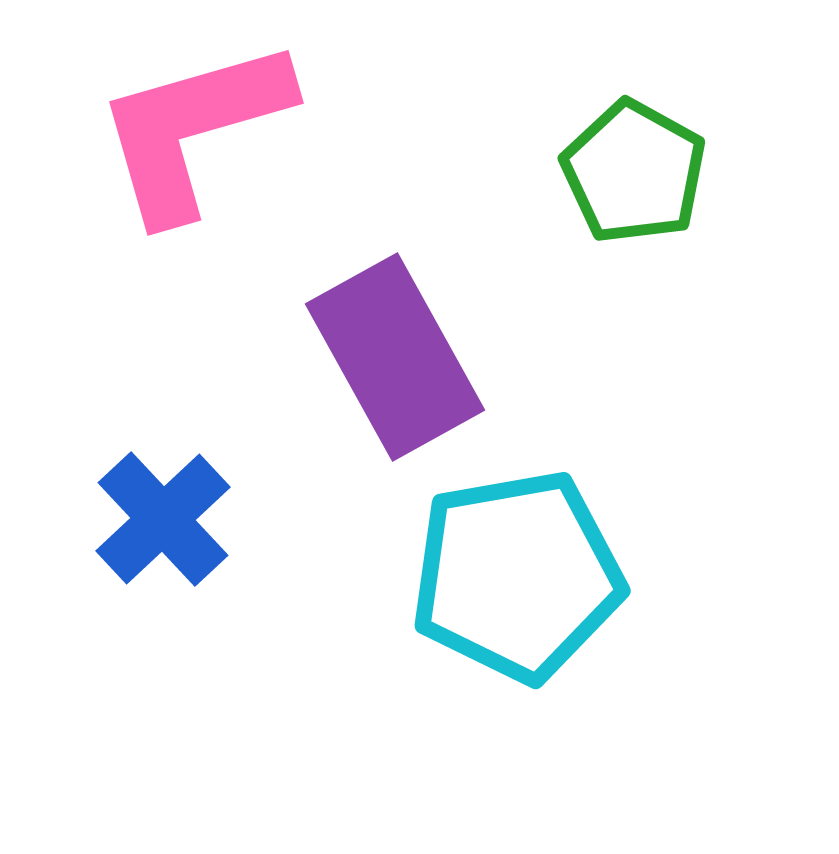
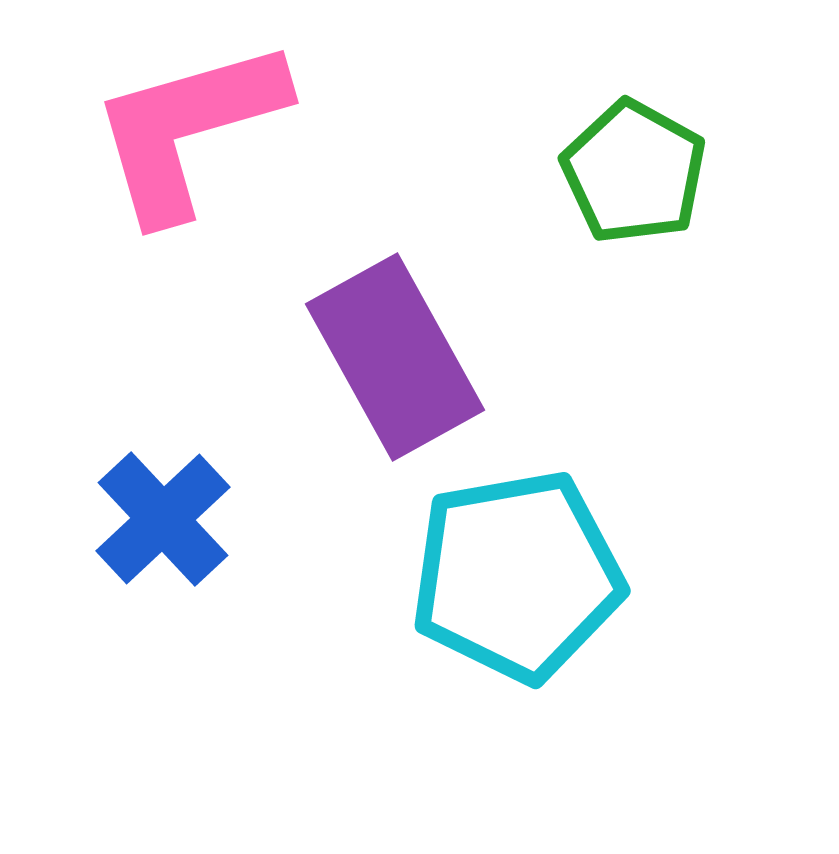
pink L-shape: moved 5 px left
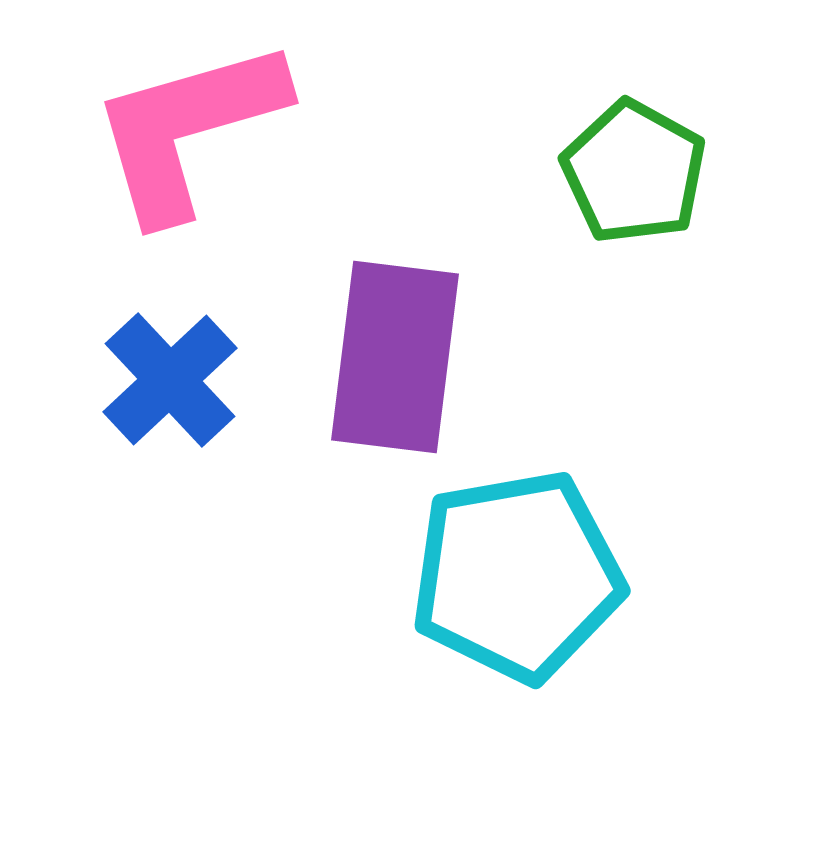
purple rectangle: rotated 36 degrees clockwise
blue cross: moved 7 px right, 139 px up
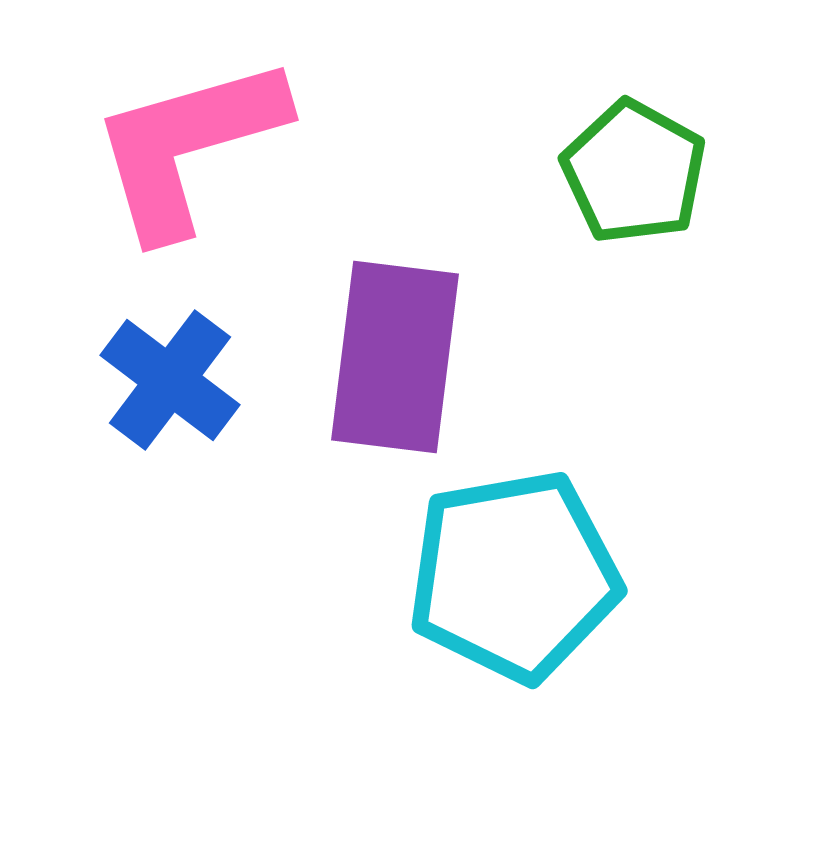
pink L-shape: moved 17 px down
blue cross: rotated 10 degrees counterclockwise
cyan pentagon: moved 3 px left
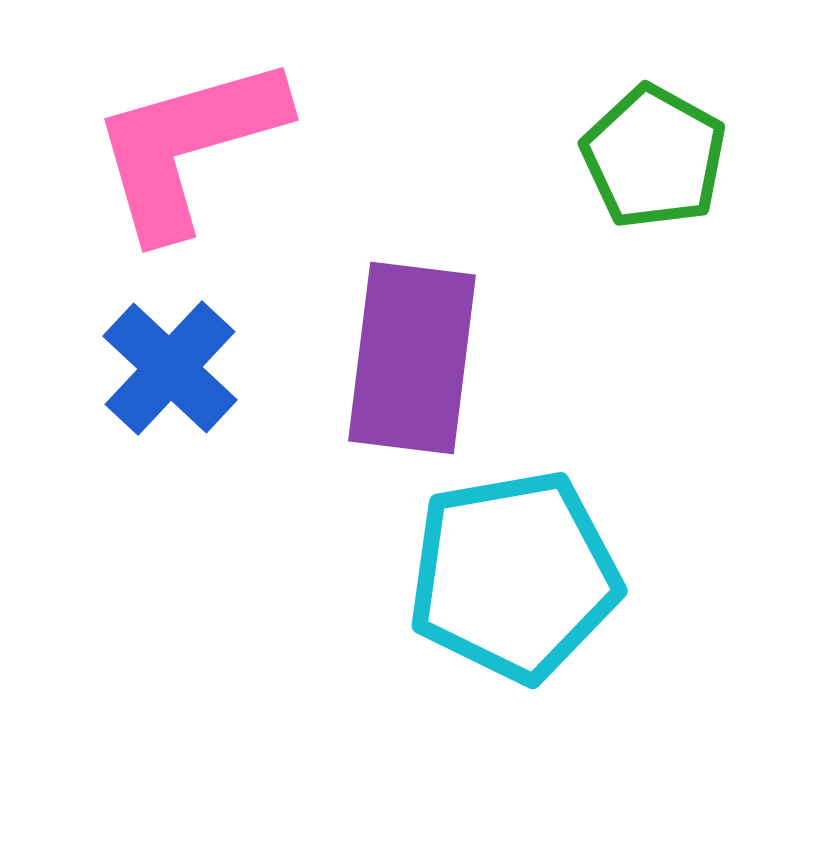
green pentagon: moved 20 px right, 15 px up
purple rectangle: moved 17 px right, 1 px down
blue cross: moved 12 px up; rotated 6 degrees clockwise
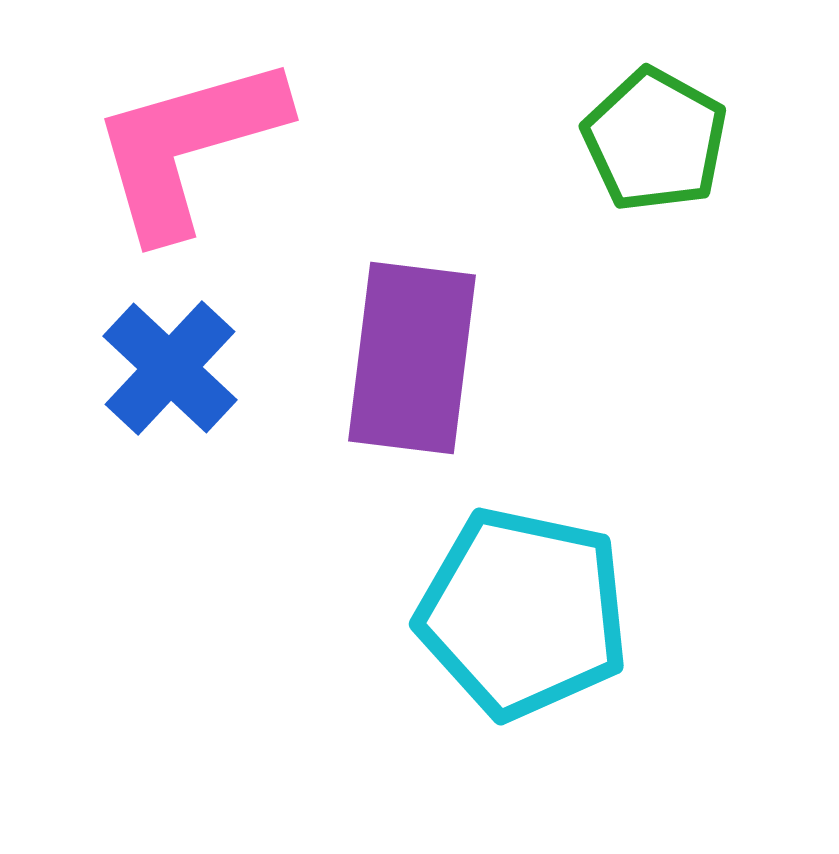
green pentagon: moved 1 px right, 17 px up
cyan pentagon: moved 9 px right, 37 px down; rotated 22 degrees clockwise
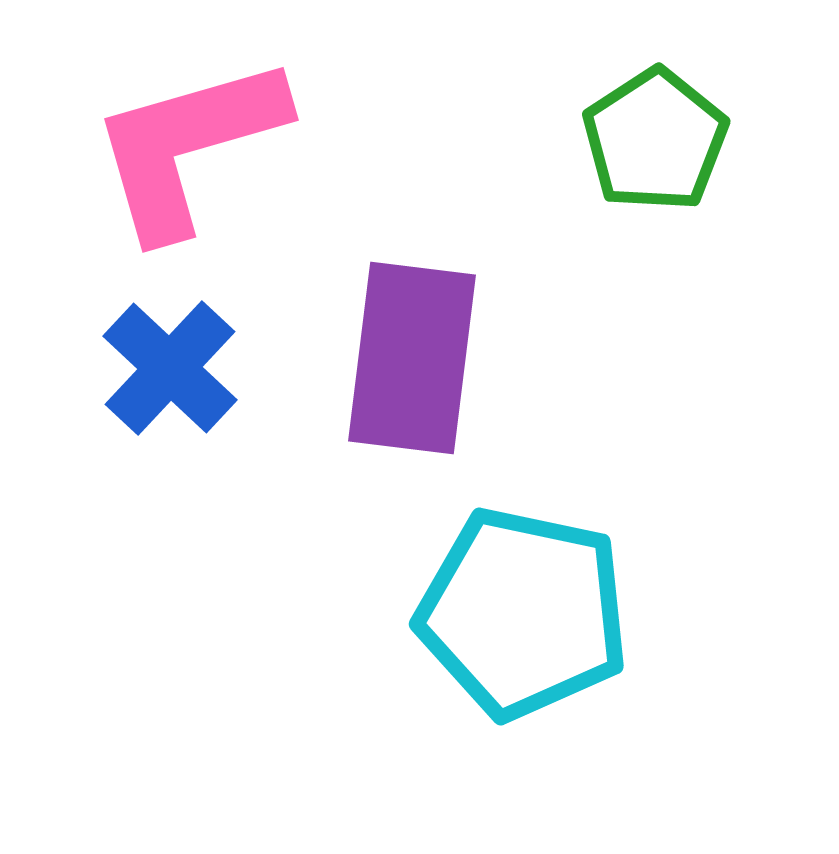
green pentagon: rotated 10 degrees clockwise
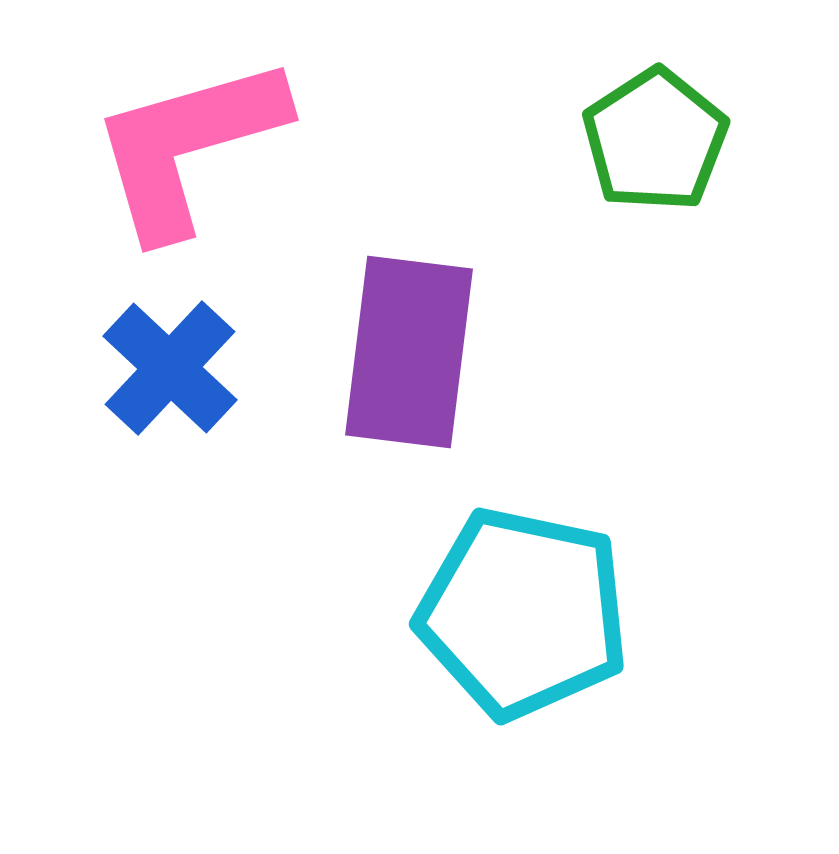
purple rectangle: moved 3 px left, 6 px up
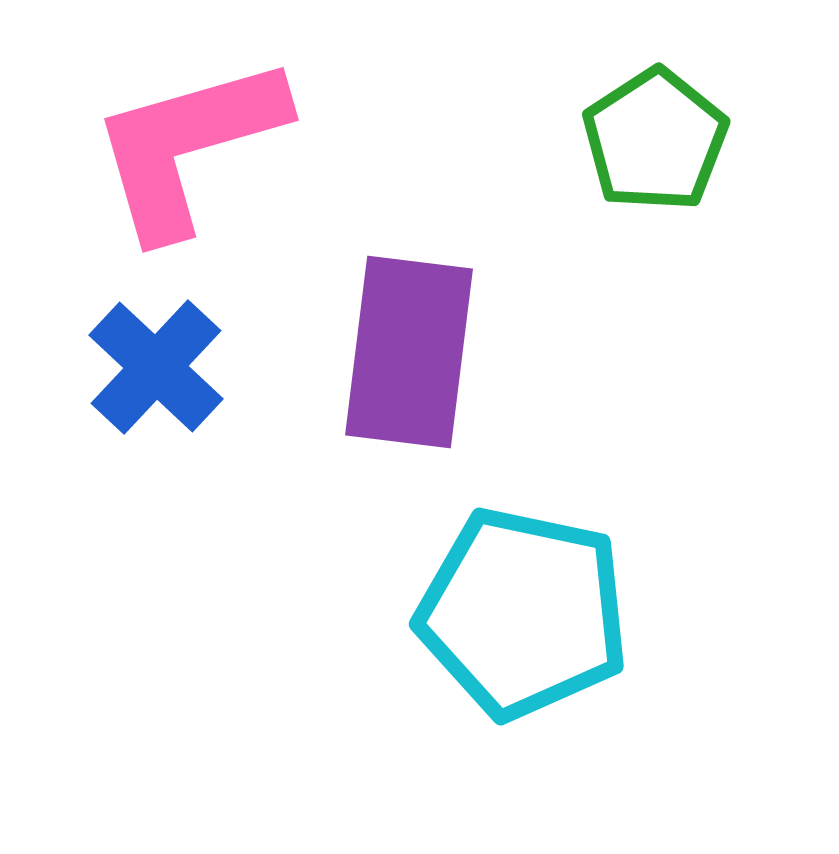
blue cross: moved 14 px left, 1 px up
